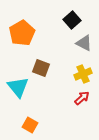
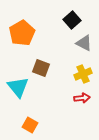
red arrow: rotated 35 degrees clockwise
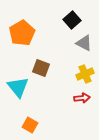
yellow cross: moved 2 px right
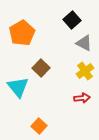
brown square: rotated 24 degrees clockwise
yellow cross: moved 3 px up; rotated 12 degrees counterclockwise
orange square: moved 9 px right, 1 px down; rotated 14 degrees clockwise
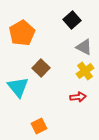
gray triangle: moved 4 px down
red arrow: moved 4 px left, 1 px up
orange square: rotated 21 degrees clockwise
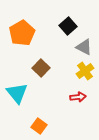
black square: moved 4 px left, 6 px down
cyan triangle: moved 1 px left, 6 px down
orange square: rotated 28 degrees counterclockwise
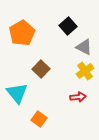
brown square: moved 1 px down
orange square: moved 7 px up
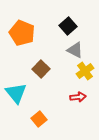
orange pentagon: rotated 20 degrees counterclockwise
gray triangle: moved 9 px left, 3 px down
cyan triangle: moved 1 px left
orange square: rotated 14 degrees clockwise
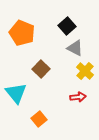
black square: moved 1 px left
gray triangle: moved 2 px up
yellow cross: rotated 12 degrees counterclockwise
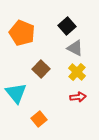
yellow cross: moved 8 px left, 1 px down
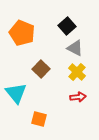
orange square: rotated 35 degrees counterclockwise
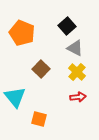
cyan triangle: moved 1 px left, 4 px down
